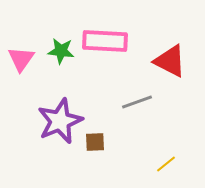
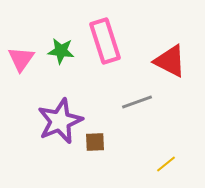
pink rectangle: rotated 69 degrees clockwise
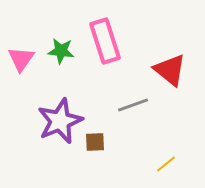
red triangle: moved 9 px down; rotated 12 degrees clockwise
gray line: moved 4 px left, 3 px down
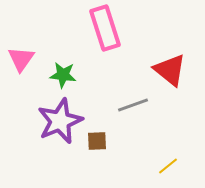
pink rectangle: moved 13 px up
green star: moved 2 px right, 24 px down
brown square: moved 2 px right, 1 px up
yellow line: moved 2 px right, 2 px down
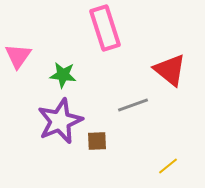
pink triangle: moved 3 px left, 3 px up
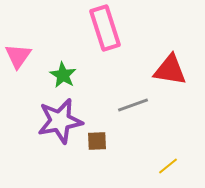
red triangle: rotated 30 degrees counterclockwise
green star: rotated 24 degrees clockwise
purple star: rotated 12 degrees clockwise
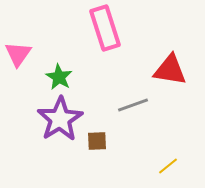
pink triangle: moved 2 px up
green star: moved 4 px left, 2 px down
purple star: moved 2 px up; rotated 21 degrees counterclockwise
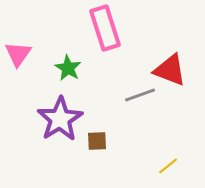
red triangle: rotated 12 degrees clockwise
green star: moved 9 px right, 9 px up
gray line: moved 7 px right, 10 px up
